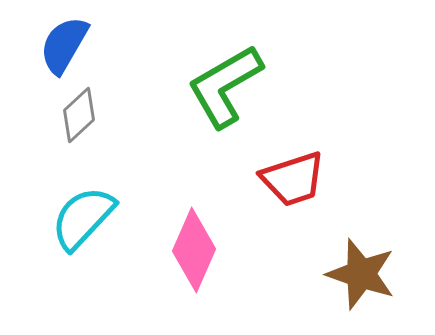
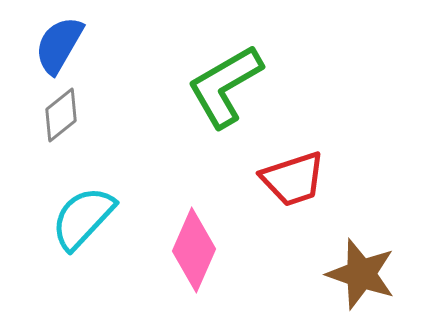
blue semicircle: moved 5 px left
gray diamond: moved 18 px left; rotated 4 degrees clockwise
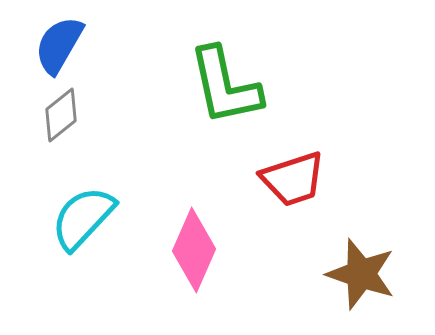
green L-shape: rotated 72 degrees counterclockwise
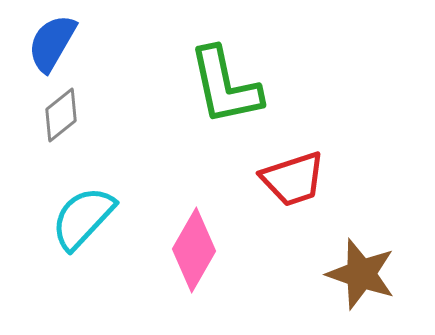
blue semicircle: moved 7 px left, 2 px up
pink diamond: rotated 6 degrees clockwise
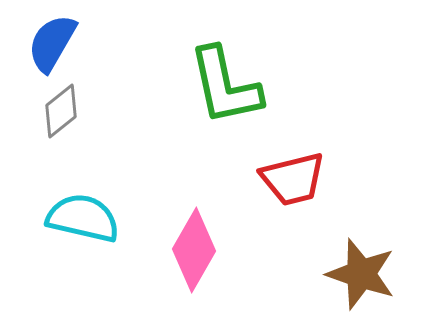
gray diamond: moved 4 px up
red trapezoid: rotated 4 degrees clockwise
cyan semicircle: rotated 60 degrees clockwise
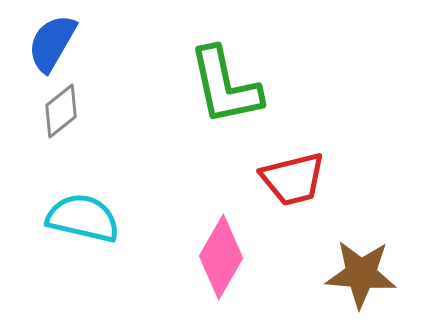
pink diamond: moved 27 px right, 7 px down
brown star: rotated 14 degrees counterclockwise
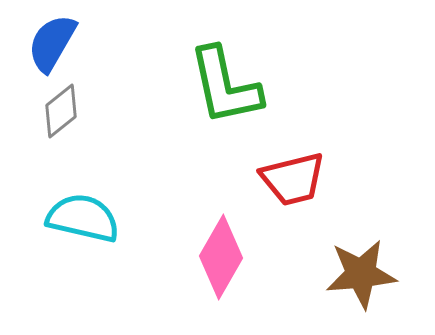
brown star: rotated 10 degrees counterclockwise
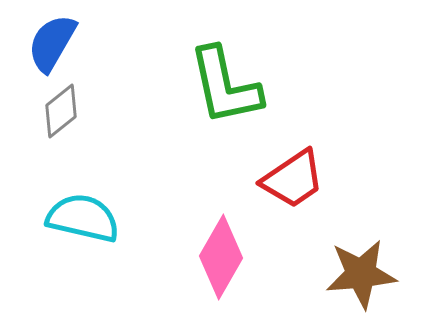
red trapezoid: rotated 20 degrees counterclockwise
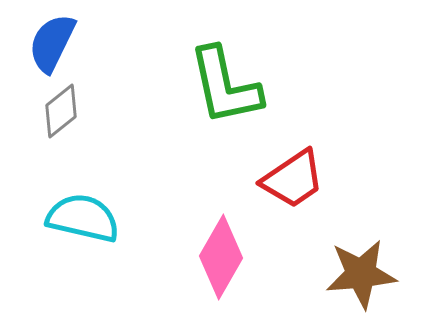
blue semicircle: rotated 4 degrees counterclockwise
